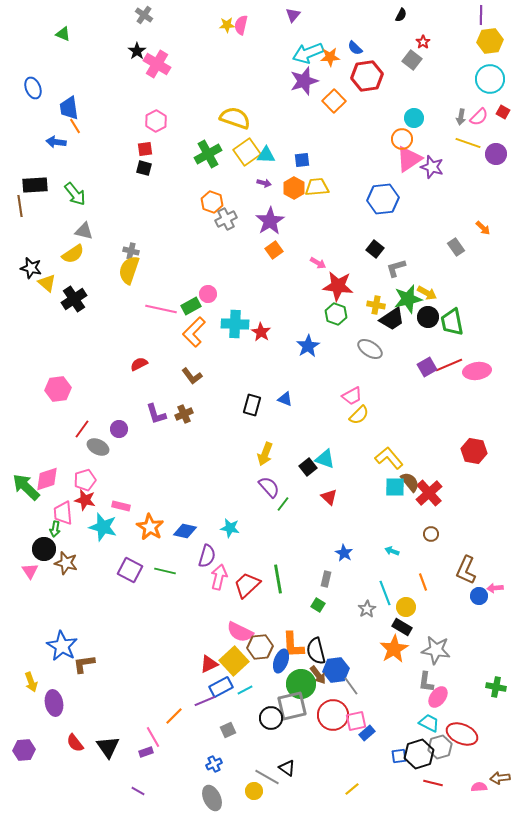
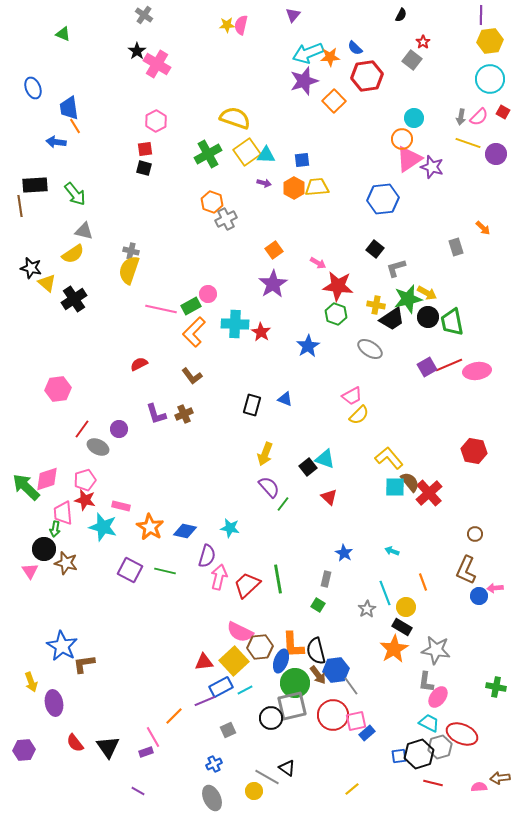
purple star at (270, 221): moved 3 px right, 63 px down
gray rectangle at (456, 247): rotated 18 degrees clockwise
brown circle at (431, 534): moved 44 px right
red triangle at (209, 664): moved 5 px left, 2 px up; rotated 18 degrees clockwise
green circle at (301, 684): moved 6 px left, 1 px up
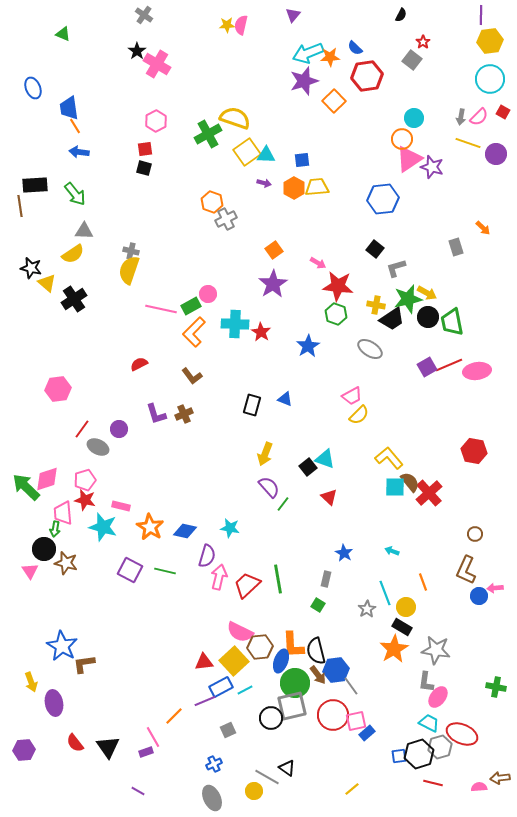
blue arrow at (56, 142): moved 23 px right, 10 px down
green cross at (208, 154): moved 20 px up
gray triangle at (84, 231): rotated 12 degrees counterclockwise
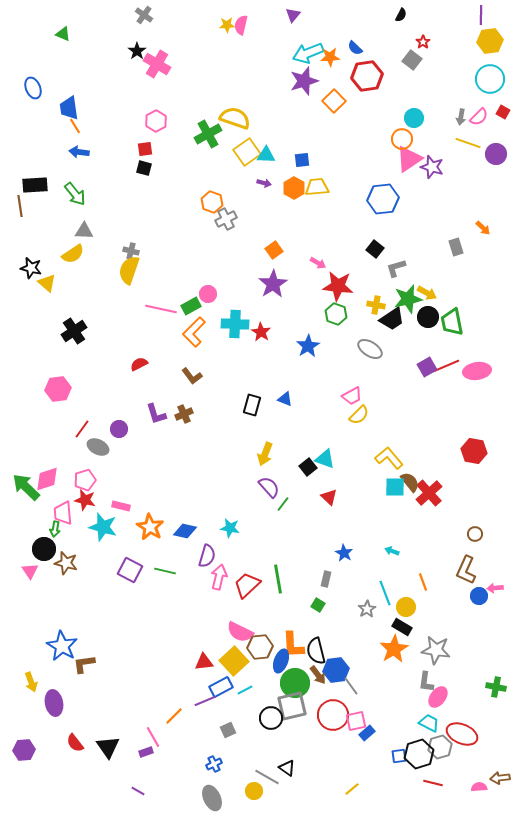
black cross at (74, 299): moved 32 px down
red line at (449, 365): moved 3 px left, 1 px down
